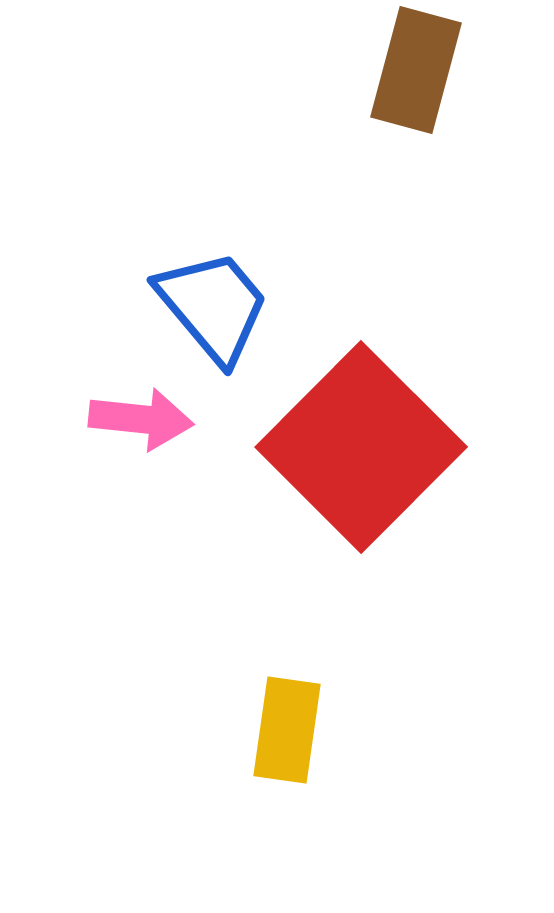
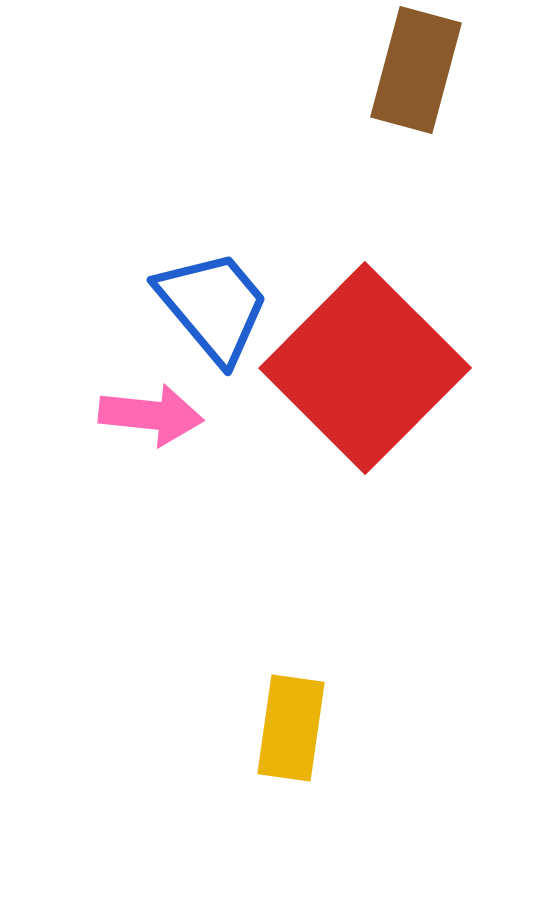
pink arrow: moved 10 px right, 4 px up
red square: moved 4 px right, 79 px up
yellow rectangle: moved 4 px right, 2 px up
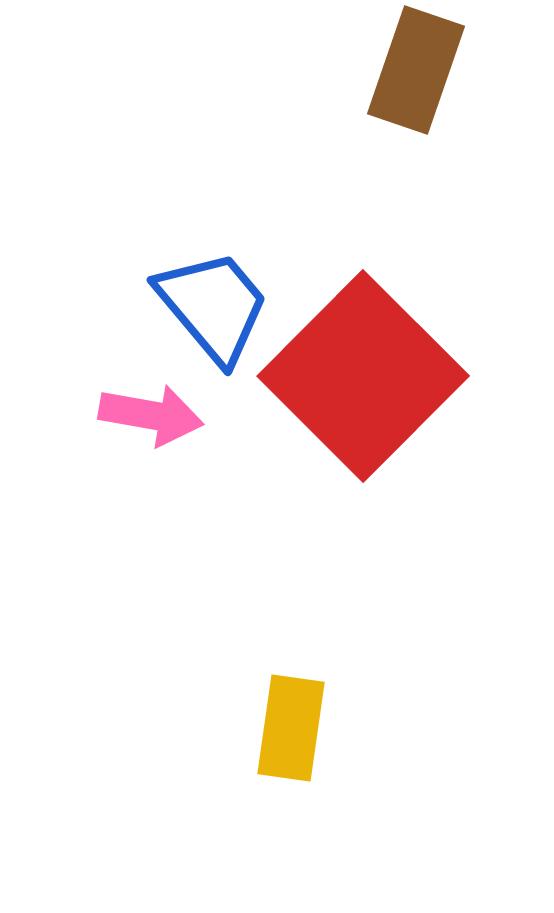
brown rectangle: rotated 4 degrees clockwise
red square: moved 2 px left, 8 px down
pink arrow: rotated 4 degrees clockwise
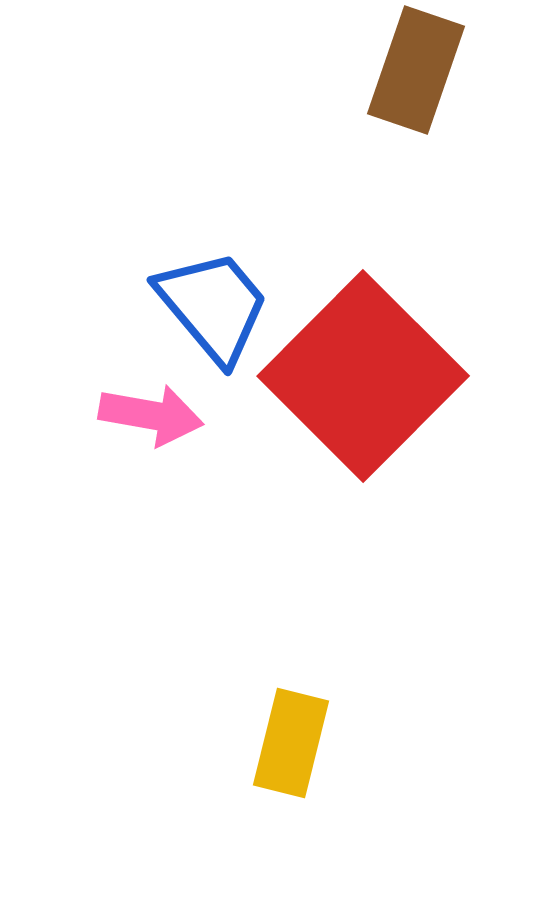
yellow rectangle: moved 15 px down; rotated 6 degrees clockwise
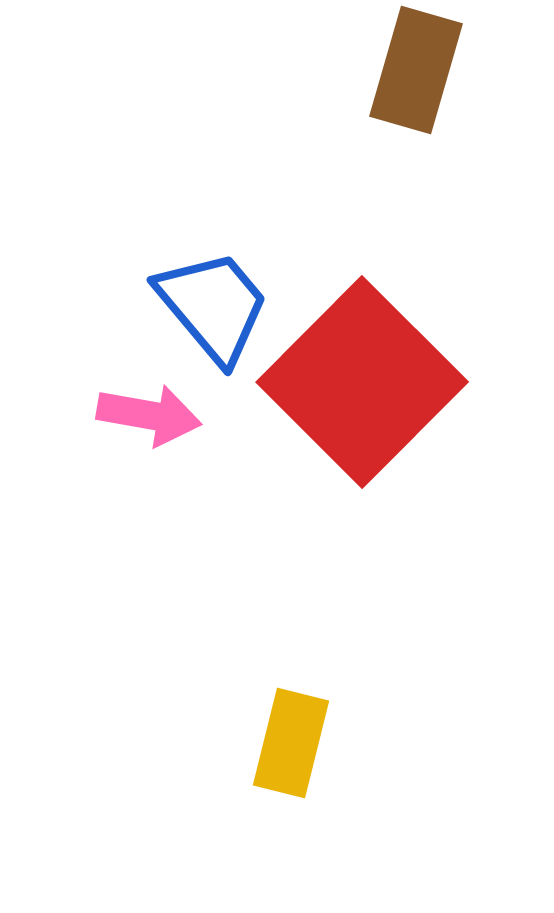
brown rectangle: rotated 3 degrees counterclockwise
red square: moved 1 px left, 6 px down
pink arrow: moved 2 px left
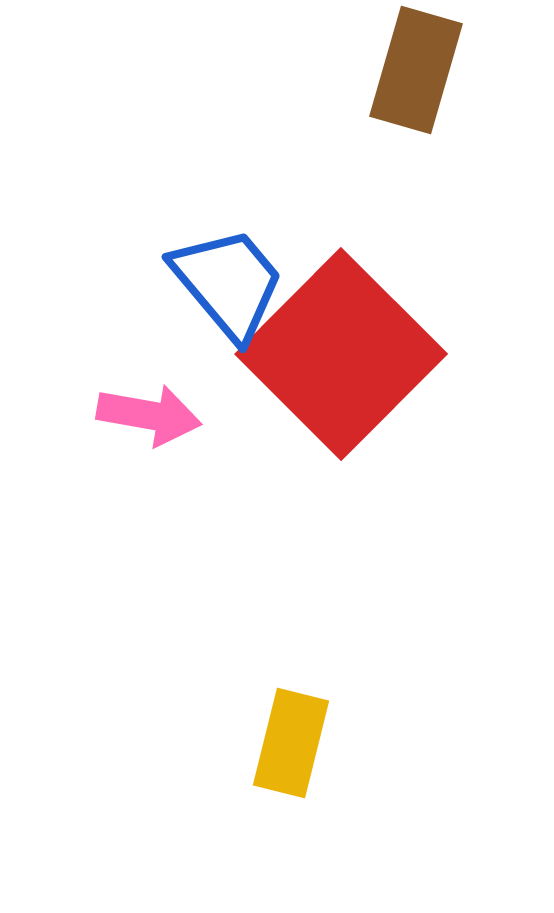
blue trapezoid: moved 15 px right, 23 px up
red square: moved 21 px left, 28 px up
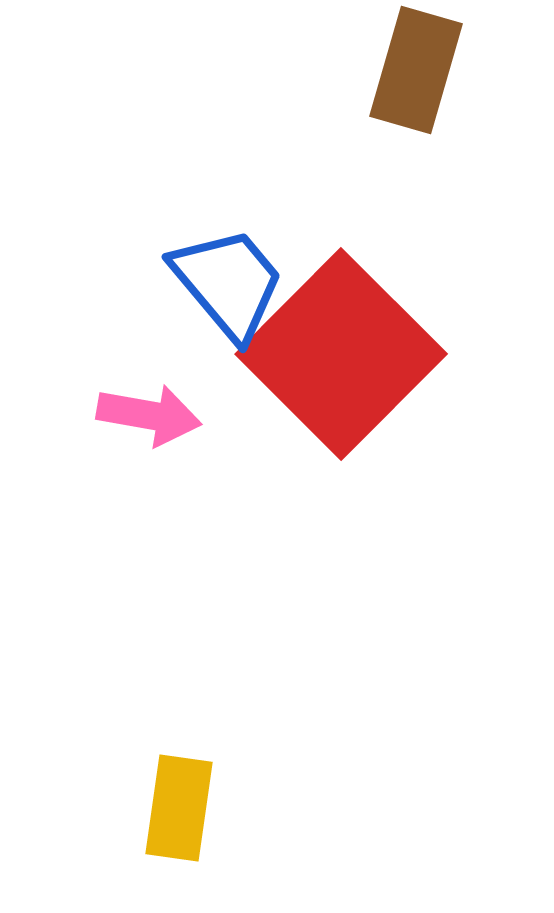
yellow rectangle: moved 112 px left, 65 px down; rotated 6 degrees counterclockwise
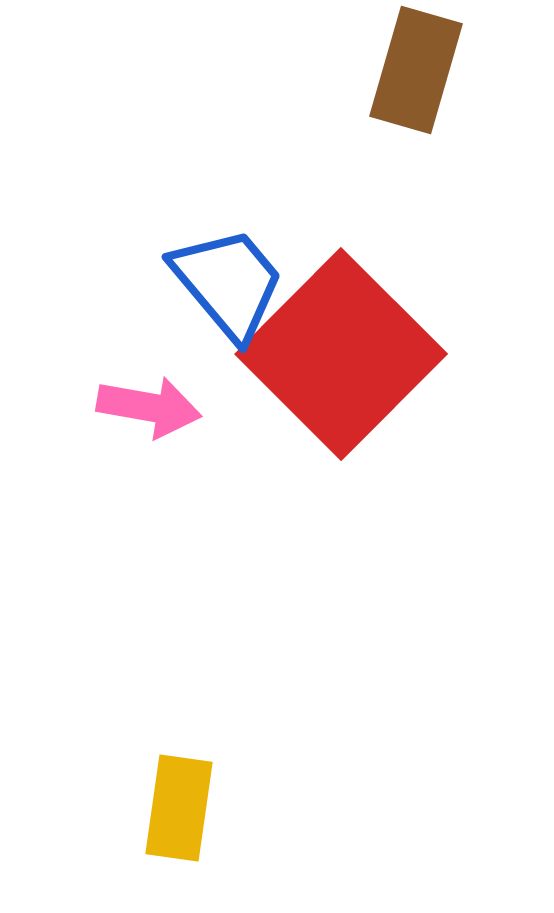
pink arrow: moved 8 px up
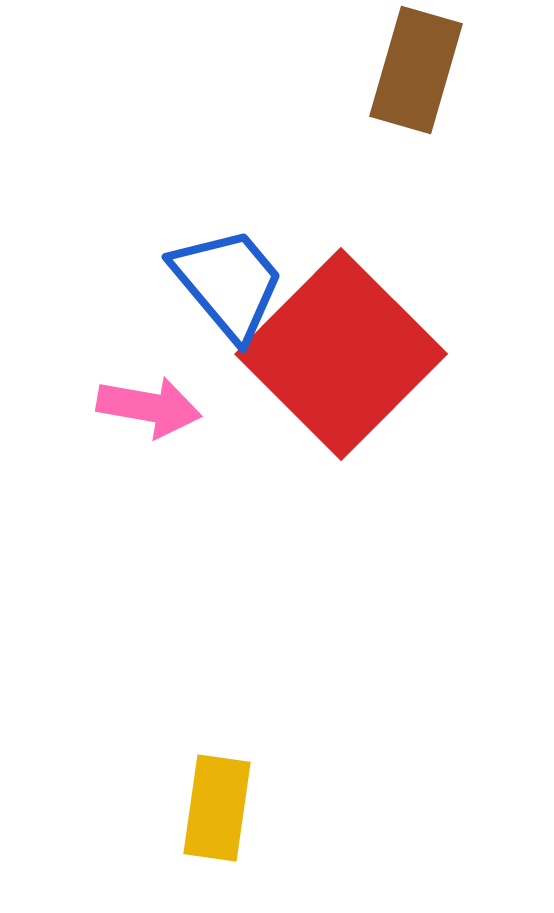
yellow rectangle: moved 38 px right
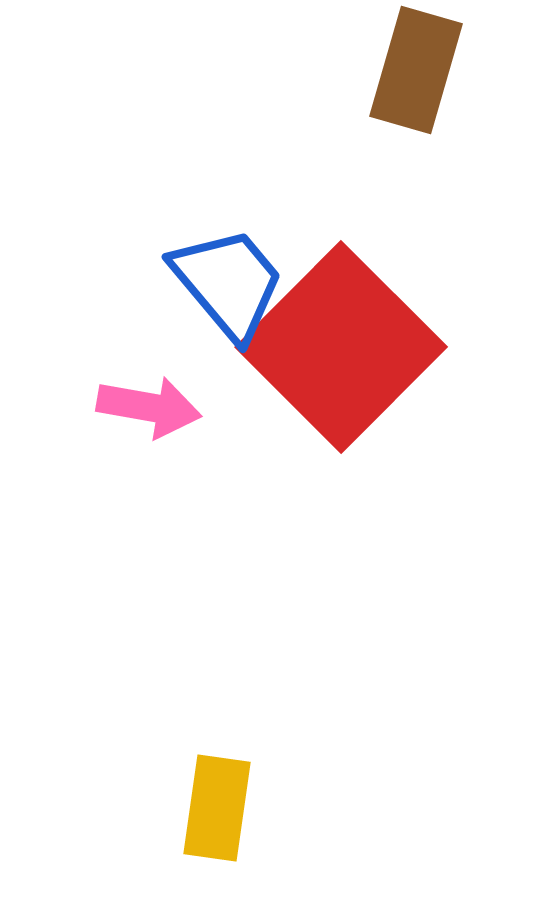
red square: moved 7 px up
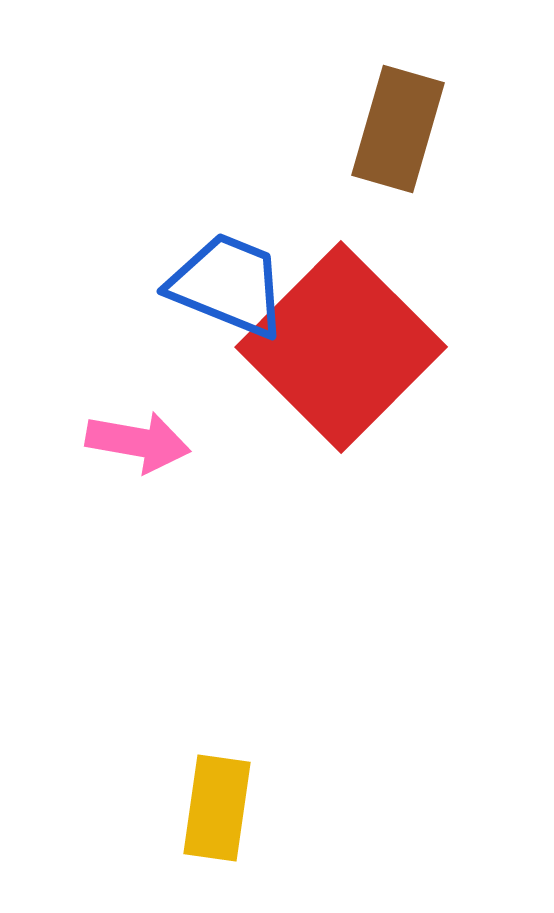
brown rectangle: moved 18 px left, 59 px down
blue trapezoid: moved 2 px down; rotated 28 degrees counterclockwise
pink arrow: moved 11 px left, 35 px down
